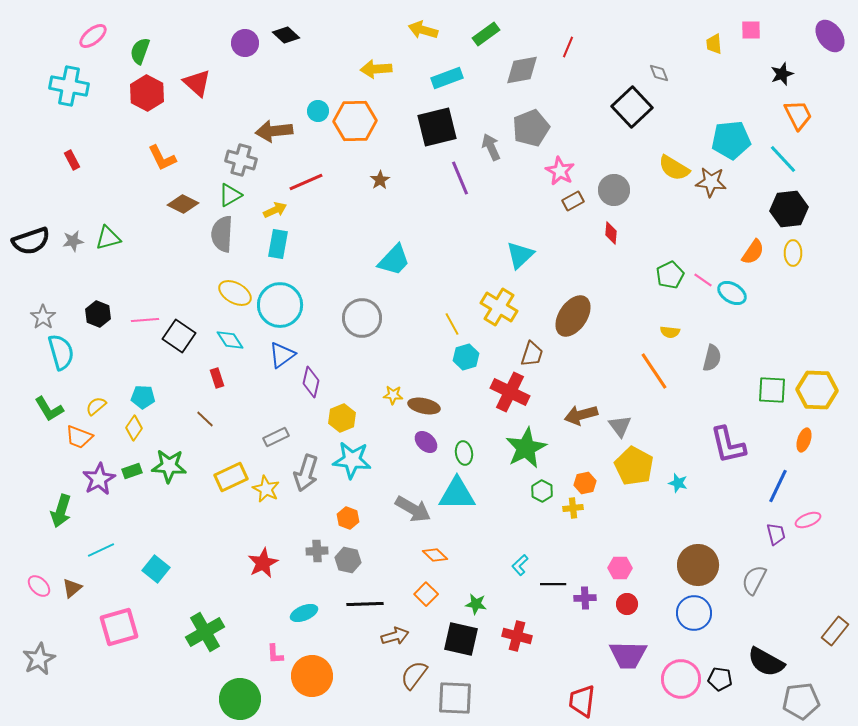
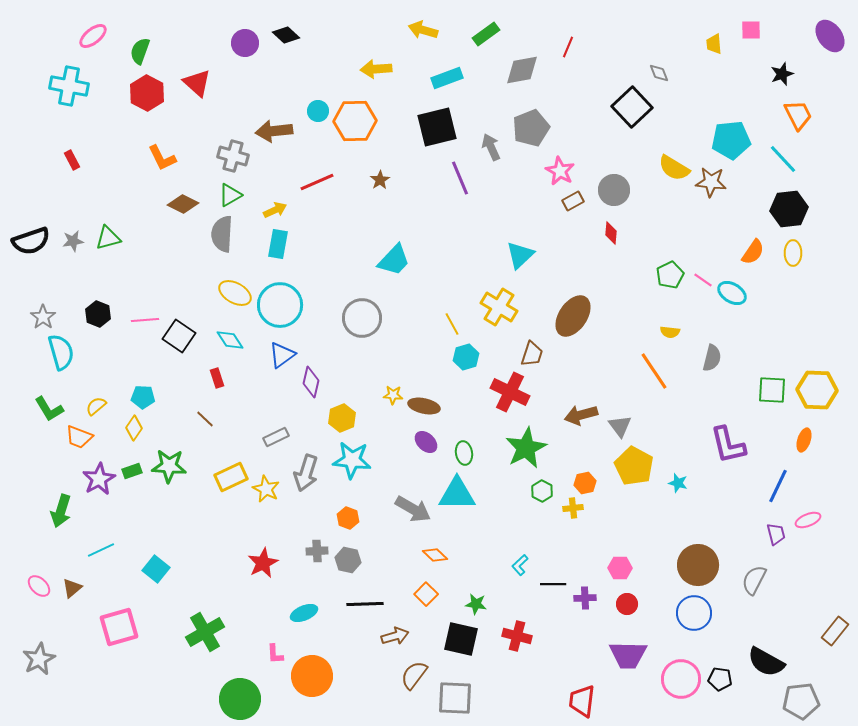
gray cross at (241, 160): moved 8 px left, 4 px up
red line at (306, 182): moved 11 px right
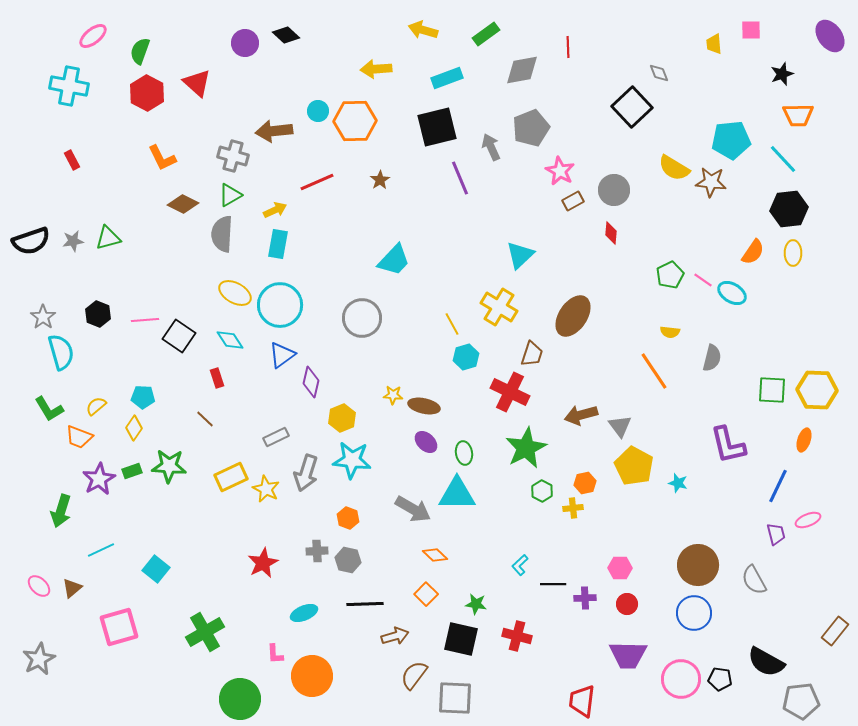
red line at (568, 47): rotated 25 degrees counterclockwise
orange trapezoid at (798, 115): rotated 116 degrees clockwise
gray semicircle at (754, 580): rotated 56 degrees counterclockwise
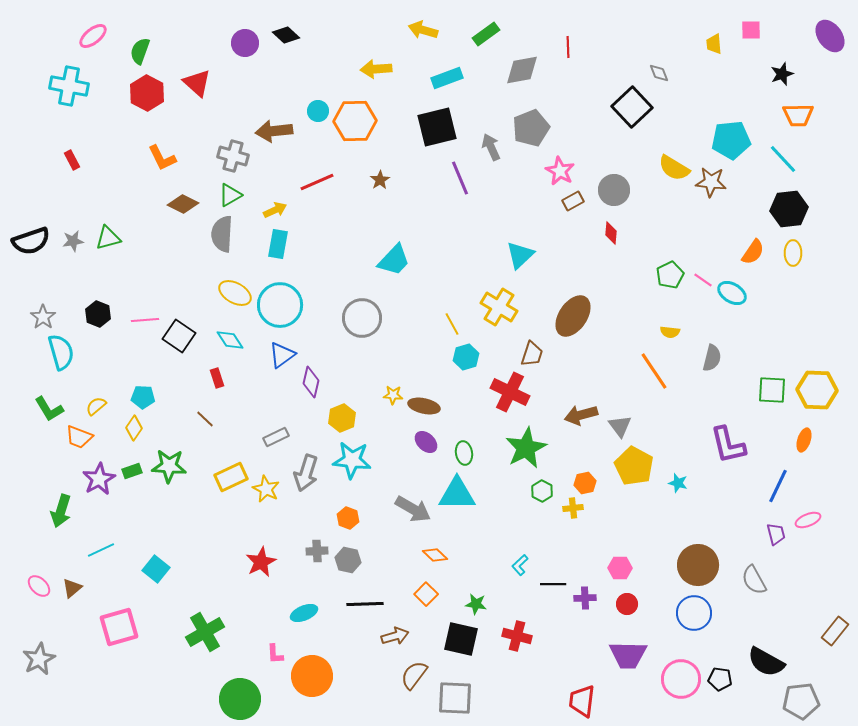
red star at (263, 563): moved 2 px left, 1 px up
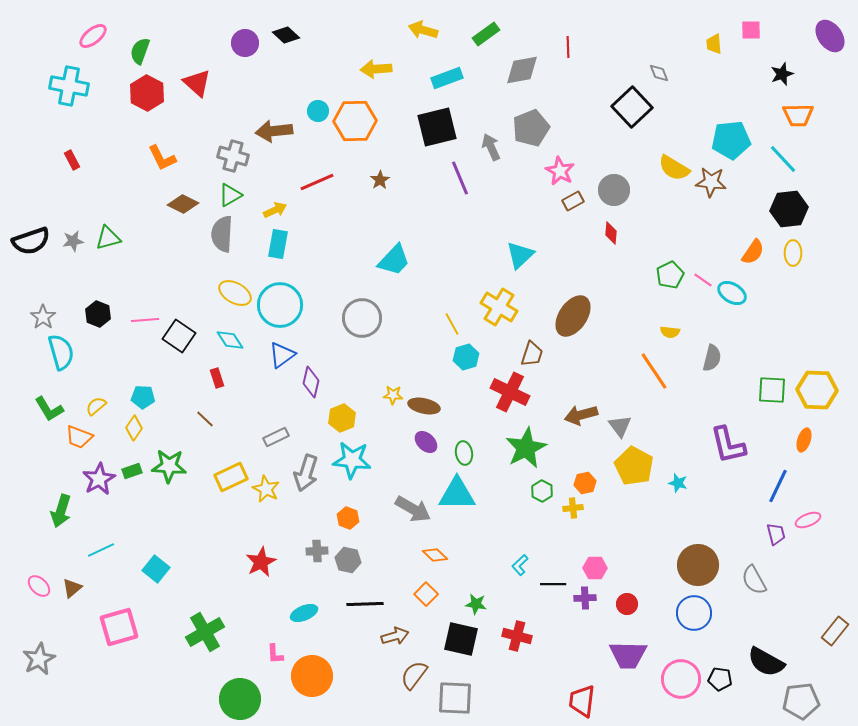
pink hexagon at (620, 568): moved 25 px left
